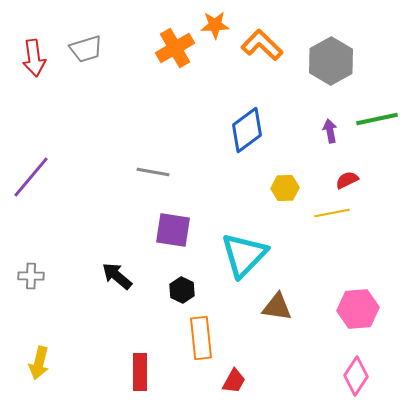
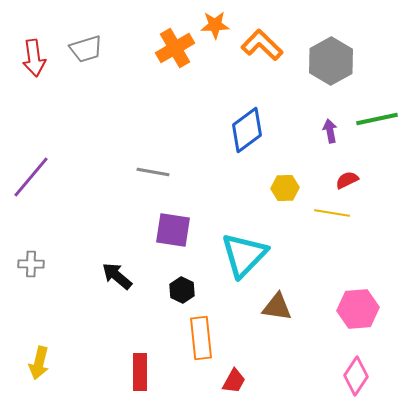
yellow line: rotated 20 degrees clockwise
gray cross: moved 12 px up
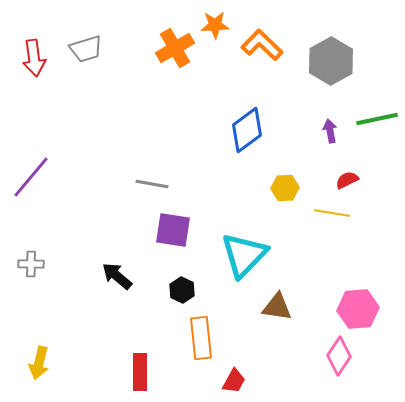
gray line: moved 1 px left, 12 px down
pink diamond: moved 17 px left, 20 px up
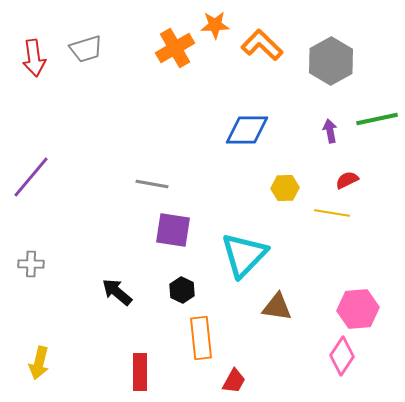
blue diamond: rotated 36 degrees clockwise
black arrow: moved 16 px down
pink diamond: moved 3 px right
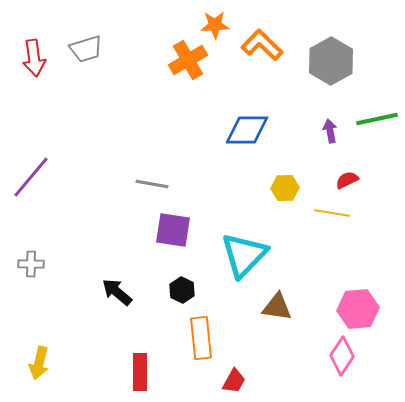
orange cross: moved 13 px right, 12 px down
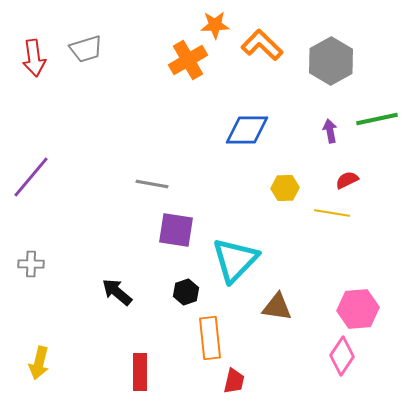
purple square: moved 3 px right
cyan triangle: moved 9 px left, 5 px down
black hexagon: moved 4 px right, 2 px down; rotated 15 degrees clockwise
orange rectangle: moved 9 px right
red trapezoid: rotated 16 degrees counterclockwise
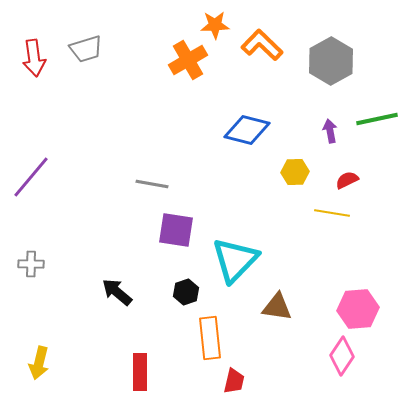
blue diamond: rotated 15 degrees clockwise
yellow hexagon: moved 10 px right, 16 px up
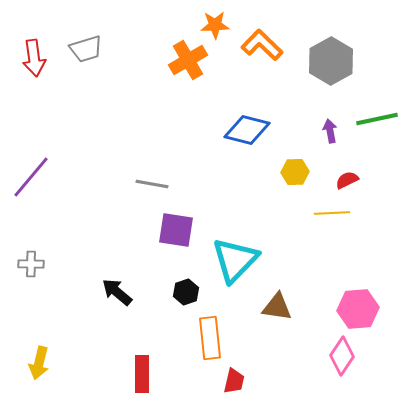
yellow line: rotated 12 degrees counterclockwise
red rectangle: moved 2 px right, 2 px down
